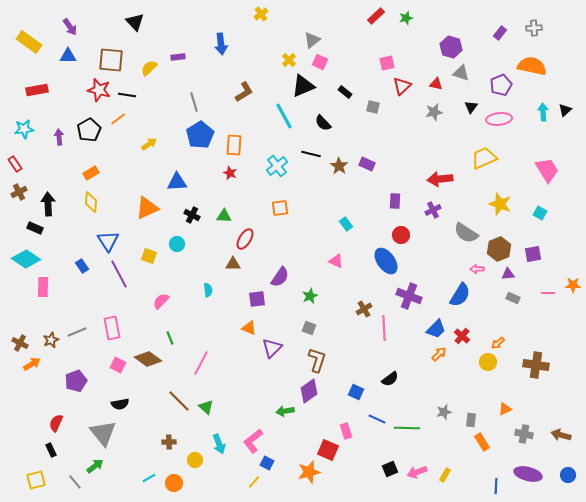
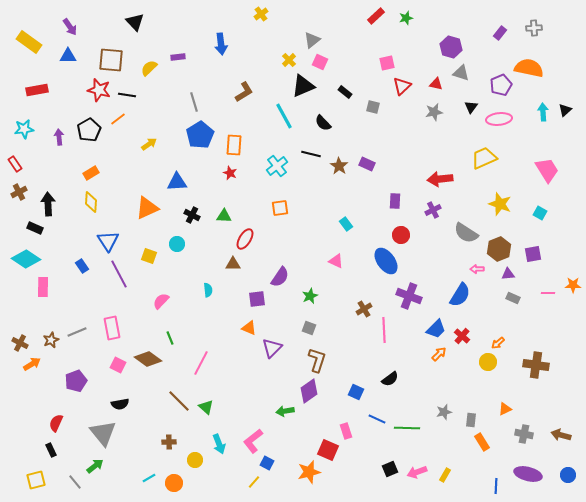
orange semicircle at (532, 66): moved 3 px left, 2 px down
pink line at (384, 328): moved 2 px down
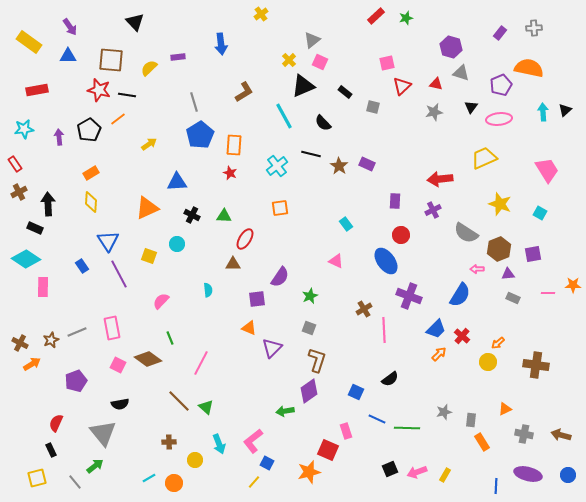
yellow square at (36, 480): moved 1 px right, 2 px up
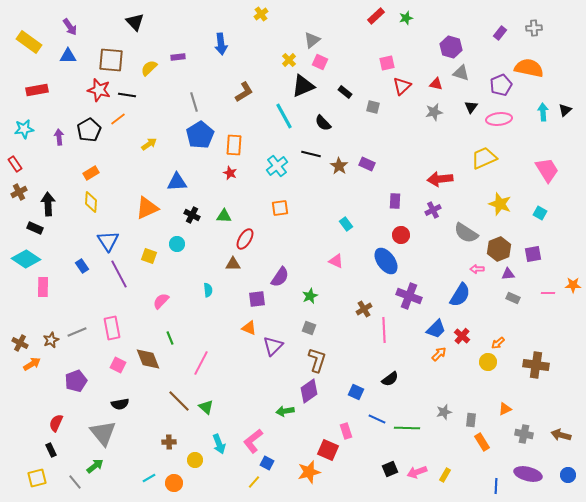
purple triangle at (272, 348): moved 1 px right, 2 px up
brown diamond at (148, 359): rotated 32 degrees clockwise
